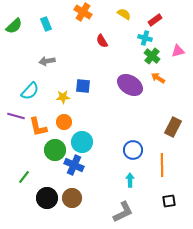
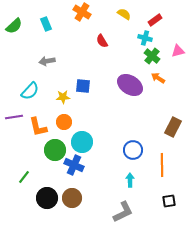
orange cross: moved 1 px left
purple line: moved 2 px left, 1 px down; rotated 24 degrees counterclockwise
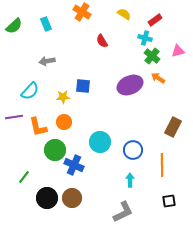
purple ellipse: rotated 55 degrees counterclockwise
cyan circle: moved 18 px right
